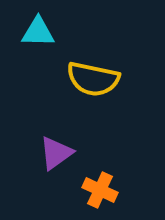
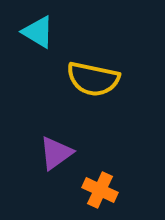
cyan triangle: rotated 30 degrees clockwise
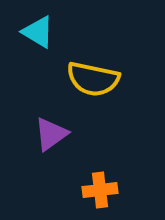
purple triangle: moved 5 px left, 19 px up
orange cross: rotated 32 degrees counterclockwise
